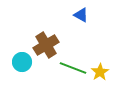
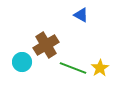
yellow star: moved 4 px up
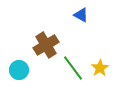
cyan circle: moved 3 px left, 8 px down
green line: rotated 32 degrees clockwise
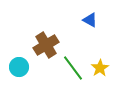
blue triangle: moved 9 px right, 5 px down
cyan circle: moved 3 px up
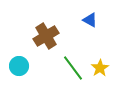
brown cross: moved 9 px up
cyan circle: moved 1 px up
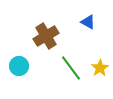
blue triangle: moved 2 px left, 2 px down
green line: moved 2 px left
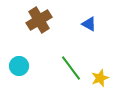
blue triangle: moved 1 px right, 2 px down
brown cross: moved 7 px left, 16 px up
yellow star: moved 10 px down; rotated 12 degrees clockwise
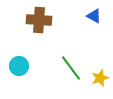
brown cross: rotated 35 degrees clockwise
blue triangle: moved 5 px right, 8 px up
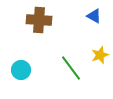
cyan circle: moved 2 px right, 4 px down
yellow star: moved 23 px up
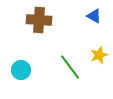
yellow star: moved 1 px left
green line: moved 1 px left, 1 px up
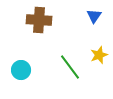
blue triangle: rotated 35 degrees clockwise
